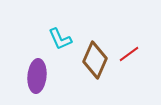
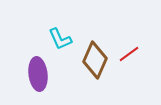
purple ellipse: moved 1 px right, 2 px up; rotated 12 degrees counterclockwise
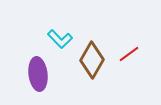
cyan L-shape: rotated 20 degrees counterclockwise
brown diamond: moved 3 px left; rotated 6 degrees clockwise
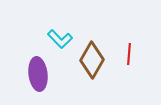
red line: rotated 50 degrees counterclockwise
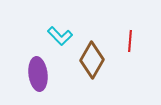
cyan L-shape: moved 3 px up
red line: moved 1 px right, 13 px up
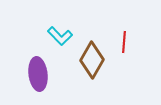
red line: moved 6 px left, 1 px down
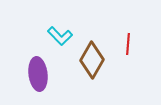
red line: moved 4 px right, 2 px down
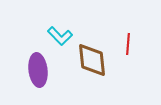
brown diamond: rotated 36 degrees counterclockwise
purple ellipse: moved 4 px up
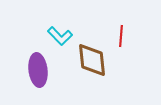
red line: moved 7 px left, 8 px up
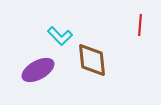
red line: moved 19 px right, 11 px up
purple ellipse: rotated 68 degrees clockwise
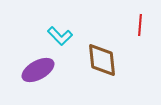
brown diamond: moved 10 px right
